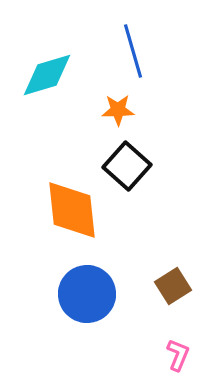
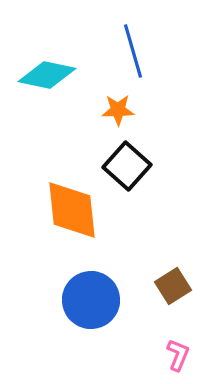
cyan diamond: rotated 28 degrees clockwise
blue circle: moved 4 px right, 6 px down
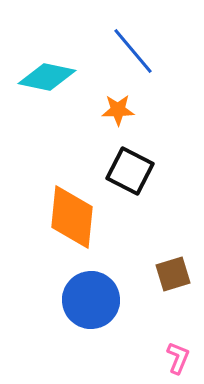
blue line: rotated 24 degrees counterclockwise
cyan diamond: moved 2 px down
black square: moved 3 px right, 5 px down; rotated 15 degrees counterclockwise
orange diamond: moved 7 px down; rotated 12 degrees clockwise
brown square: moved 12 px up; rotated 15 degrees clockwise
pink L-shape: moved 3 px down
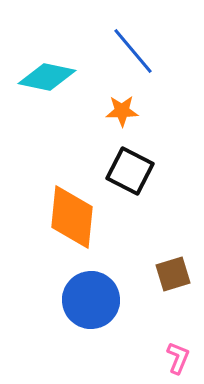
orange star: moved 4 px right, 1 px down
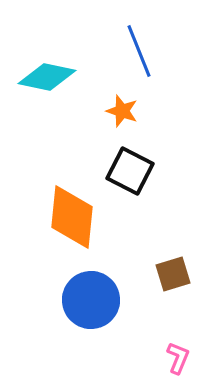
blue line: moved 6 px right; rotated 18 degrees clockwise
orange star: rotated 20 degrees clockwise
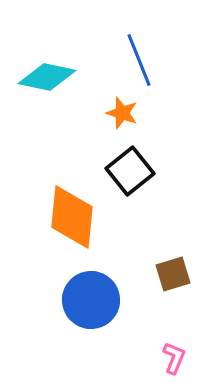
blue line: moved 9 px down
orange star: moved 2 px down
black square: rotated 24 degrees clockwise
pink L-shape: moved 4 px left
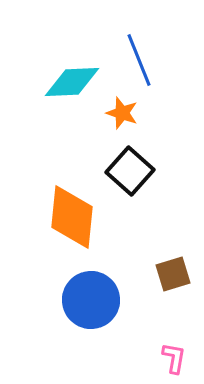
cyan diamond: moved 25 px right, 5 px down; rotated 14 degrees counterclockwise
black square: rotated 9 degrees counterclockwise
pink L-shape: rotated 12 degrees counterclockwise
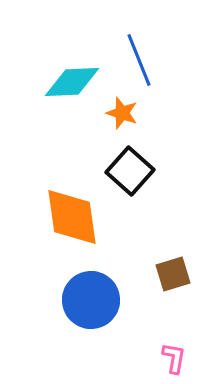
orange diamond: rotated 14 degrees counterclockwise
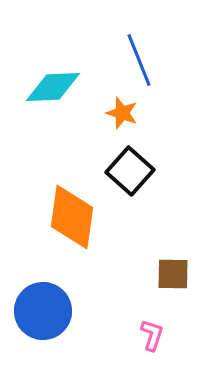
cyan diamond: moved 19 px left, 5 px down
orange diamond: rotated 16 degrees clockwise
brown square: rotated 18 degrees clockwise
blue circle: moved 48 px left, 11 px down
pink L-shape: moved 22 px left, 23 px up; rotated 8 degrees clockwise
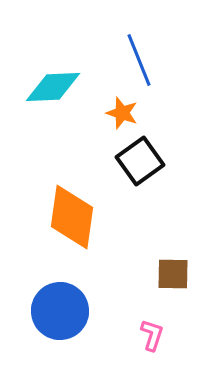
black square: moved 10 px right, 10 px up; rotated 12 degrees clockwise
blue circle: moved 17 px right
